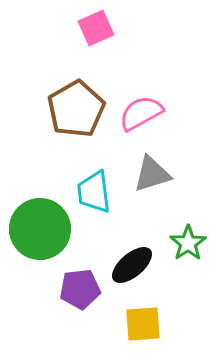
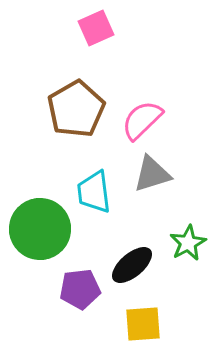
pink semicircle: moved 1 px right, 7 px down; rotated 15 degrees counterclockwise
green star: rotated 6 degrees clockwise
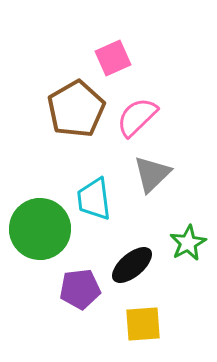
pink square: moved 17 px right, 30 px down
pink semicircle: moved 5 px left, 3 px up
gray triangle: rotated 27 degrees counterclockwise
cyan trapezoid: moved 7 px down
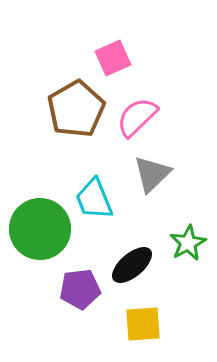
cyan trapezoid: rotated 15 degrees counterclockwise
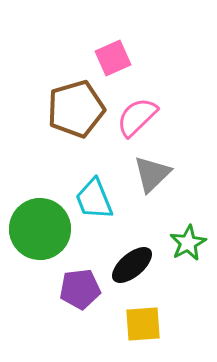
brown pentagon: rotated 14 degrees clockwise
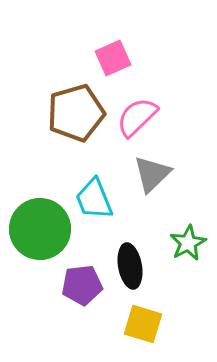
brown pentagon: moved 4 px down
black ellipse: moved 2 px left, 1 px down; rotated 60 degrees counterclockwise
purple pentagon: moved 2 px right, 4 px up
yellow square: rotated 21 degrees clockwise
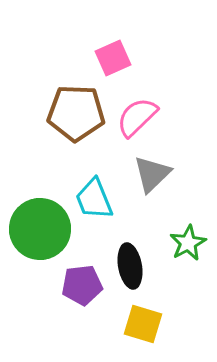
brown pentagon: rotated 18 degrees clockwise
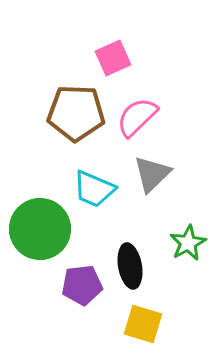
cyan trapezoid: moved 10 px up; rotated 45 degrees counterclockwise
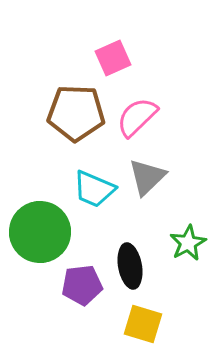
gray triangle: moved 5 px left, 3 px down
green circle: moved 3 px down
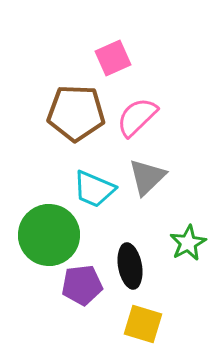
green circle: moved 9 px right, 3 px down
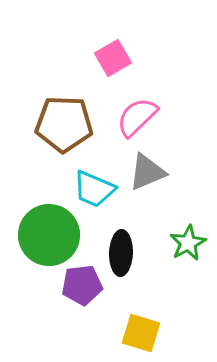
pink square: rotated 6 degrees counterclockwise
brown pentagon: moved 12 px left, 11 px down
gray triangle: moved 5 px up; rotated 21 degrees clockwise
black ellipse: moved 9 px left, 13 px up; rotated 12 degrees clockwise
yellow square: moved 2 px left, 9 px down
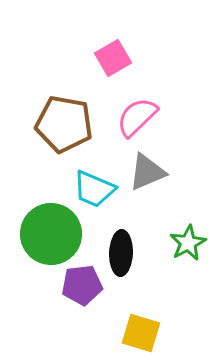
brown pentagon: rotated 8 degrees clockwise
green circle: moved 2 px right, 1 px up
